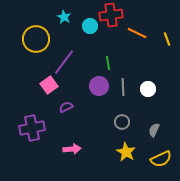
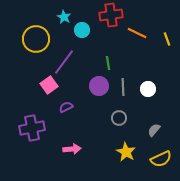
cyan circle: moved 8 px left, 4 px down
gray circle: moved 3 px left, 4 px up
gray semicircle: rotated 16 degrees clockwise
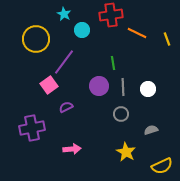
cyan star: moved 3 px up
green line: moved 5 px right
gray circle: moved 2 px right, 4 px up
gray semicircle: moved 3 px left; rotated 32 degrees clockwise
yellow semicircle: moved 1 px right, 7 px down
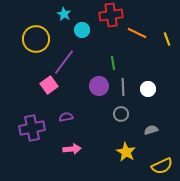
purple semicircle: moved 10 px down; rotated 16 degrees clockwise
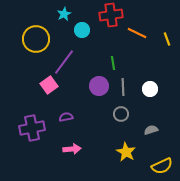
cyan star: rotated 16 degrees clockwise
white circle: moved 2 px right
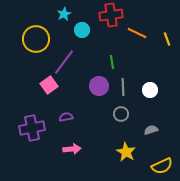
green line: moved 1 px left, 1 px up
white circle: moved 1 px down
